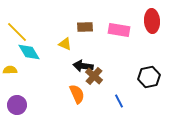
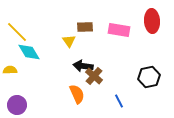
yellow triangle: moved 4 px right, 3 px up; rotated 32 degrees clockwise
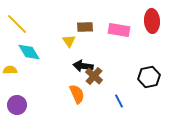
yellow line: moved 8 px up
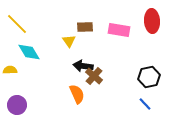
blue line: moved 26 px right, 3 px down; rotated 16 degrees counterclockwise
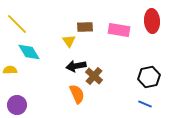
black arrow: moved 7 px left; rotated 18 degrees counterclockwise
blue line: rotated 24 degrees counterclockwise
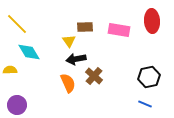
black arrow: moved 7 px up
orange semicircle: moved 9 px left, 11 px up
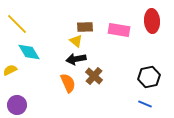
yellow triangle: moved 7 px right; rotated 16 degrees counterclockwise
yellow semicircle: rotated 24 degrees counterclockwise
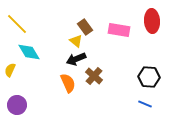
brown rectangle: rotated 56 degrees clockwise
black arrow: rotated 12 degrees counterclockwise
yellow semicircle: rotated 40 degrees counterclockwise
black hexagon: rotated 15 degrees clockwise
